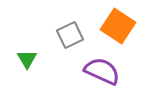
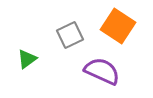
green triangle: rotated 25 degrees clockwise
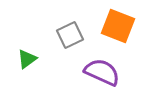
orange square: rotated 12 degrees counterclockwise
purple semicircle: moved 1 px down
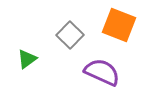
orange square: moved 1 px right, 1 px up
gray square: rotated 20 degrees counterclockwise
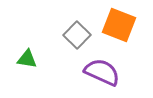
gray square: moved 7 px right
green triangle: rotated 45 degrees clockwise
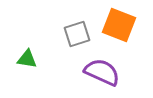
gray square: moved 1 px up; rotated 28 degrees clockwise
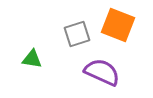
orange square: moved 1 px left
green triangle: moved 5 px right
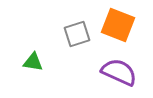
green triangle: moved 1 px right, 3 px down
purple semicircle: moved 17 px right
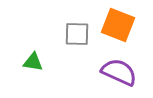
gray square: rotated 20 degrees clockwise
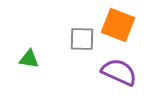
gray square: moved 5 px right, 5 px down
green triangle: moved 4 px left, 3 px up
